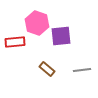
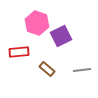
purple square: rotated 20 degrees counterclockwise
red rectangle: moved 4 px right, 10 px down
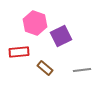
pink hexagon: moved 2 px left
brown rectangle: moved 2 px left, 1 px up
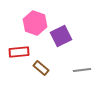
brown rectangle: moved 4 px left
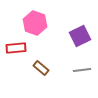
purple square: moved 19 px right
red rectangle: moved 3 px left, 4 px up
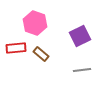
brown rectangle: moved 14 px up
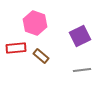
brown rectangle: moved 2 px down
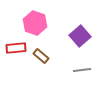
purple square: rotated 15 degrees counterclockwise
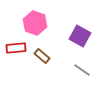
purple square: rotated 20 degrees counterclockwise
brown rectangle: moved 1 px right
gray line: rotated 42 degrees clockwise
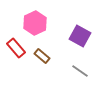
pink hexagon: rotated 15 degrees clockwise
red rectangle: rotated 54 degrees clockwise
gray line: moved 2 px left, 1 px down
